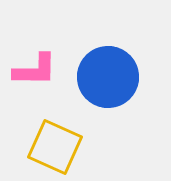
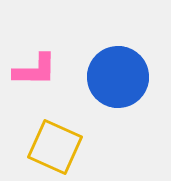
blue circle: moved 10 px right
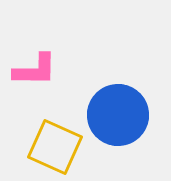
blue circle: moved 38 px down
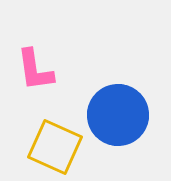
pink L-shape: rotated 81 degrees clockwise
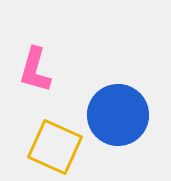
pink L-shape: rotated 24 degrees clockwise
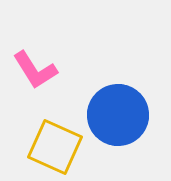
pink L-shape: rotated 48 degrees counterclockwise
